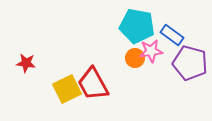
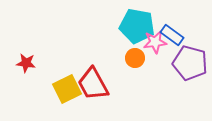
pink star: moved 4 px right, 9 px up
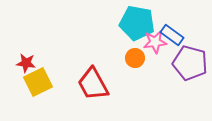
cyan pentagon: moved 3 px up
yellow square: moved 29 px left, 7 px up
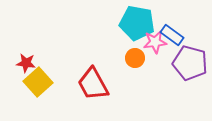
yellow square: rotated 16 degrees counterclockwise
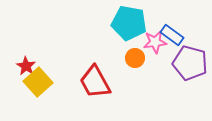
cyan pentagon: moved 8 px left
red star: moved 3 px down; rotated 24 degrees clockwise
red trapezoid: moved 2 px right, 2 px up
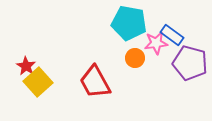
pink star: moved 1 px right, 1 px down
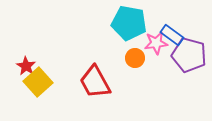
purple pentagon: moved 1 px left, 8 px up
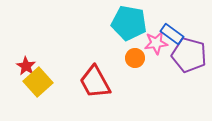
blue rectangle: moved 1 px up
